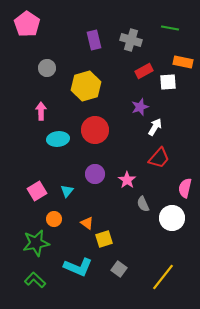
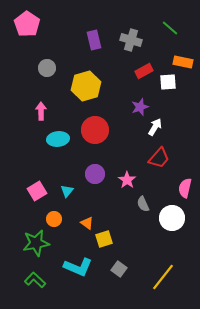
green line: rotated 30 degrees clockwise
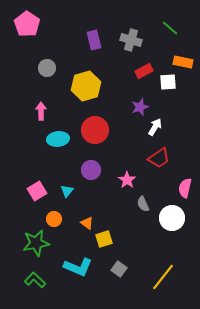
red trapezoid: rotated 15 degrees clockwise
purple circle: moved 4 px left, 4 px up
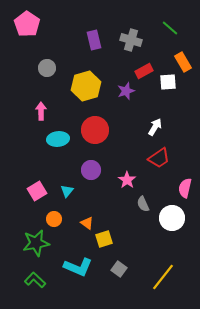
orange rectangle: rotated 48 degrees clockwise
purple star: moved 14 px left, 16 px up
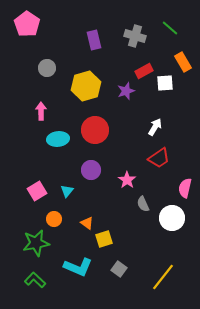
gray cross: moved 4 px right, 4 px up
white square: moved 3 px left, 1 px down
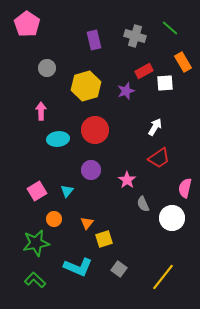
orange triangle: rotated 32 degrees clockwise
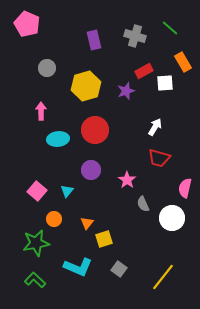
pink pentagon: rotated 10 degrees counterclockwise
red trapezoid: rotated 50 degrees clockwise
pink square: rotated 18 degrees counterclockwise
